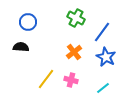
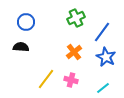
green cross: rotated 36 degrees clockwise
blue circle: moved 2 px left
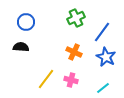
orange cross: rotated 28 degrees counterclockwise
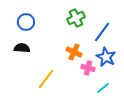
black semicircle: moved 1 px right, 1 px down
pink cross: moved 17 px right, 12 px up
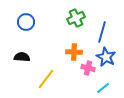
blue line: rotated 20 degrees counterclockwise
black semicircle: moved 9 px down
orange cross: rotated 21 degrees counterclockwise
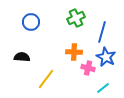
blue circle: moved 5 px right
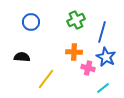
green cross: moved 2 px down
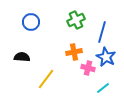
orange cross: rotated 14 degrees counterclockwise
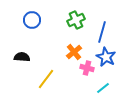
blue circle: moved 1 px right, 2 px up
orange cross: rotated 28 degrees counterclockwise
pink cross: moved 1 px left
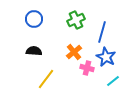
blue circle: moved 2 px right, 1 px up
black semicircle: moved 12 px right, 6 px up
cyan line: moved 10 px right, 7 px up
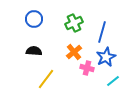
green cross: moved 2 px left, 3 px down
blue star: rotated 18 degrees clockwise
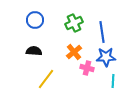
blue circle: moved 1 px right, 1 px down
blue line: rotated 25 degrees counterclockwise
blue star: rotated 24 degrees clockwise
cyan line: rotated 48 degrees counterclockwise
